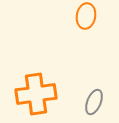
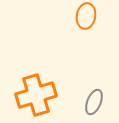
orange cross: moved 1 px down; rotated 9 degrees counterclockwise
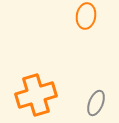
gray ellipse: moved 2 px right, 1 px down
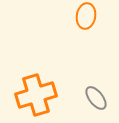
gray ellipse: moved 5 px up; rotated 60 degrees counterclockwise
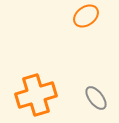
orange ellipse: rotated 45 degrees clockwise
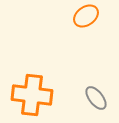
orange cross: moved 4 px left; rotated 24 degrees clockwise
